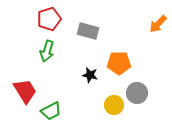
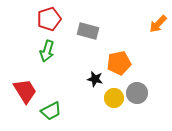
orange pentagon: rotated 10 degrees counterclockwise
black star: moved 5 px right, 4 px down
yellow circle: moved 7 px up
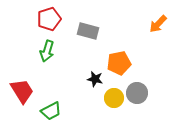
red trapezoid: moved 3 px left
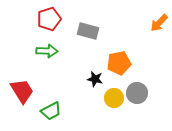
orange arrow: moved 1 px right, 1 px up
green arrow: rotated 105 degrees counterclockwise
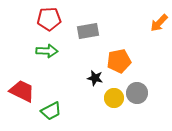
red pentagon: rotated 15 degrees clockwise
gray rectangle: rotated 25 degrees counterclockwise
orange pentagon: moved 2 px up
black star: moved 1 px up
red trapezoid: rotated 32 degrees counterclockwise
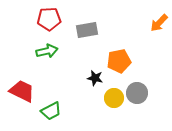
gray rectangle: moved 1 px left, 1 px up
green arrow: rotated 15 degrees counterclockwise
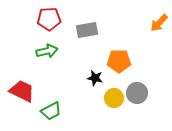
orange pentagon: rotated 10 degrees clockwise
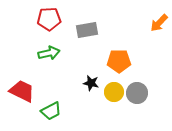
green arrow: moved 2 px right, 2 px down
black star: moved 4 px left, 5 px down
yellow circle: moved 6 px up
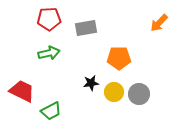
gray rectangle: moved 1 px left, 2 px up
orange pentagon: moved 3 px up
black star: rotated 21 degrees counterclockwise
gray circle: moved 2 px right, 1 px down
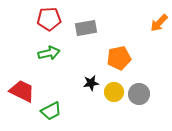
orange pentagon: rotated 10 degrees counterclockwise
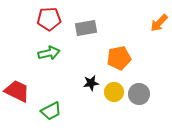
red trapezoid: moved 5 px left
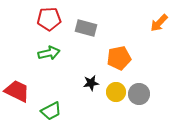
gray rectangle: rotated 25 degrees clockwise
yellow circle: moved 2 px right
